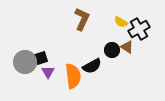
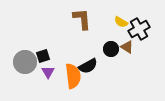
brown L-shape: rotated 30 degrees counterclockwise
black circle: moved 1 px left, 1 px up
black square: moved 2 px right, 2 px up
black semicircle: moved 4 px left
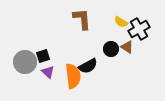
purple triangle: rotated 16 degrees counterclockwise
